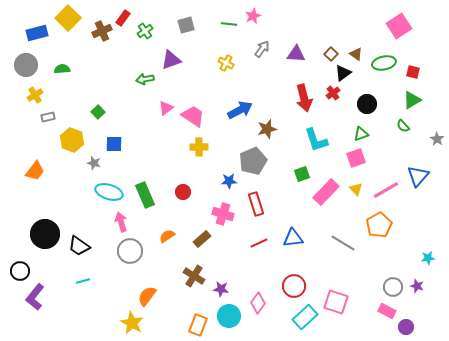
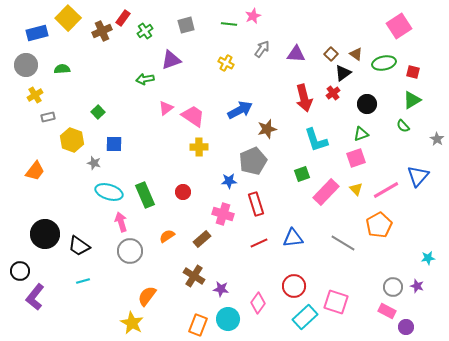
cyan circle at (229, 316): moved 1 px left, 3 px down
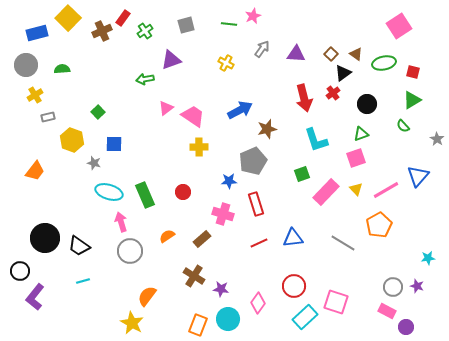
black circle at (45, 234): moved 4 px down
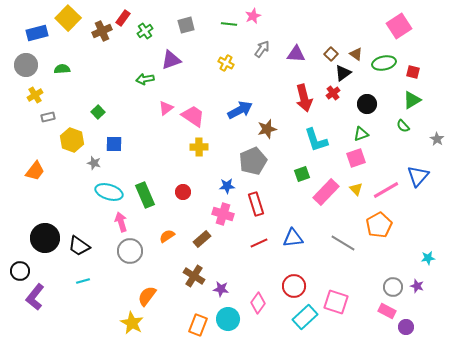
blue star at (229, 181): moved 2 px left, 5 px down
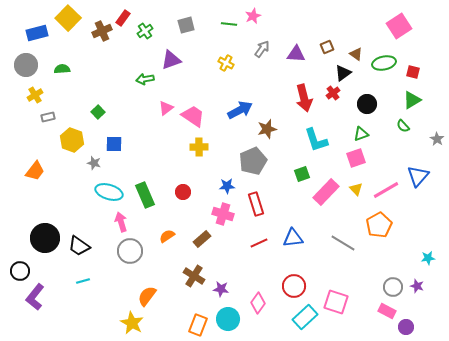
brown square at (331, 54): moved 4 px left, 7 px up; rotated 24 degrees clockwise
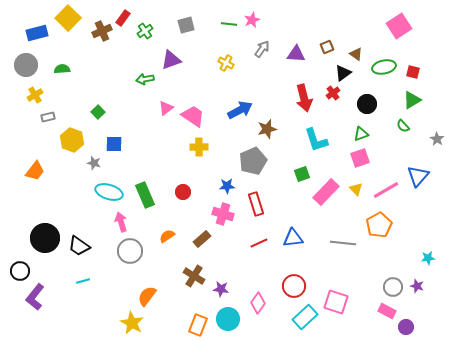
pink star at (253, 16): moved 1 px left, 4 px down
green ellipse at (384, 63): moved 4 px down
pink square at (356, 158): moved 4 px right
gray line at (343, 243): rotated 25 degrees counterclockwise
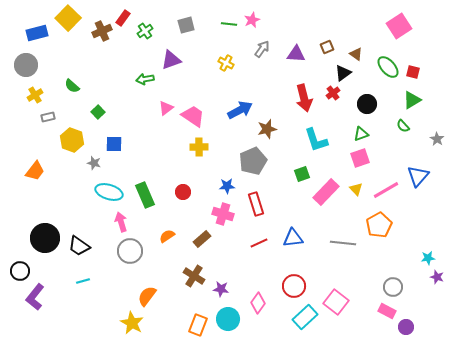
green ellipse at (384, 67): moved 4 px right; rotated 60 degrees clockwise
green semicircle at (62, 69): moved 10 px right, 17 px down; rotated 133 degrees counterclockwise
purple star at (417, 286): moved 20 px right, 9 px up
pink square at (336, 302): rotated 20 degrees clockwise
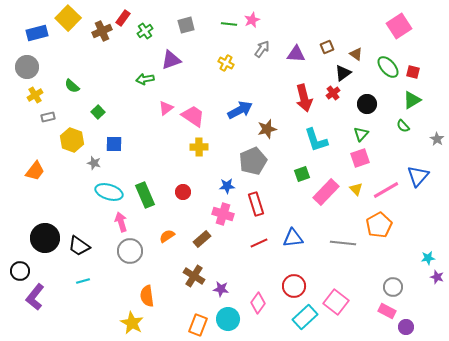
gray circle at (26, 65): moved 1 px right, 2 px down
green triangle at (361, 134): rotated 28 degrees counterclockwise
orange semicircle at (147, 296): rotated 45 degrees counterclockwise
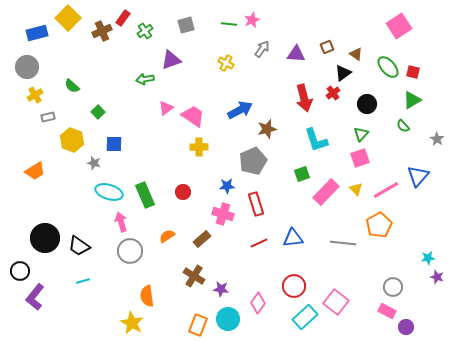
orange trapezoid at (35, 171): rotated 20 degrees clockwise
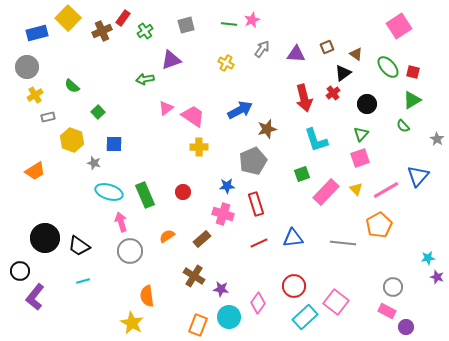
cyan circle at (228, 319): moved 1 px right, 2 px up
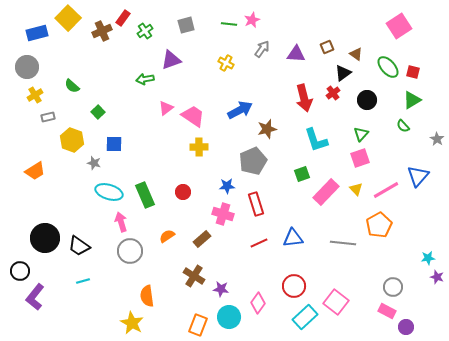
black circle at (367, 104): moved 4 px up
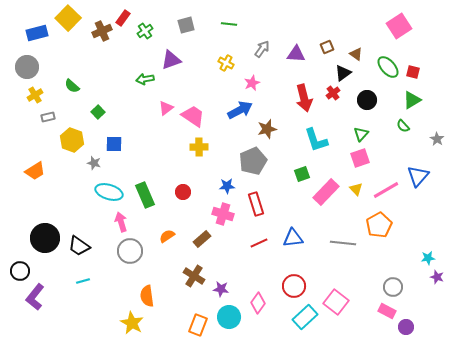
pink star at (252, 20): moved 63 px down
